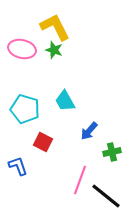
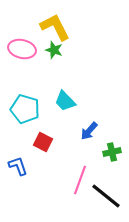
cyan trapezoid: rotated 15 degrees counterclockwise
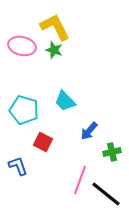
pink ellipse: moved 3 px up
cyan pentagon: moved 1 px left, 1 px down
black line: moved 2 px up
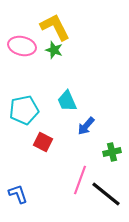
cyan trapezoid: moved 2 px right; rotated 20 degrees clockwise
cyan pentagon: rotated 28 degrees counterclockwise
blue arrow: moved 3 px left, 5 px up
blue L-shape: moved 28 px down
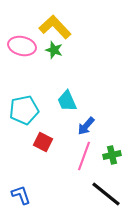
yellow L-shape: rotated 16 degrees counterclockwise
green cross: moved 3 px down
pink line: moved 4 px right, 24 px up
blue L-shape: moved 3 px right, 1 px down
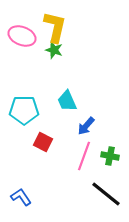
yellow L-shape: rotated 56 degrees clockwise
pink ellipse: moved 10 px up; rotated 8 degrees clockwise
cyan pentagon: rotated 12 degrees clockwise
green cross: moved 2 px left, 1 px down; rotated 24 degrees clockwise
blue L-shape: moved 2 px down; rotated 15 degrees counterclockwise
